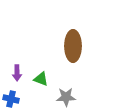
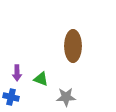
blue cross: moved 2 px up
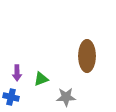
brown ellipse: moved 14 px right, 10 px down
green triangle: rotated 42 degrees counterclockwise
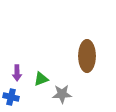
gray star: moved 4 px left, 3 px up
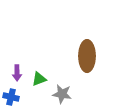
green triangle: moved 2 px left
gray star: rotated 12 degrees clockwise
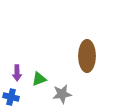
gray star: rotated 18 degrees counterclockwise
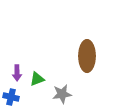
green triangle: moved 2 px left
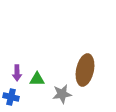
brown ellipse: moved 2 px left, 14 px down; rotated 12 degrees clockwise
green triangle: rotated 21 degrees clockwise
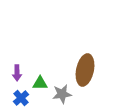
green triangle: moved 3 px right, 4 px down
blue cross: moved 10 px right, 1 px down; rotated 35 degrees clockwise
